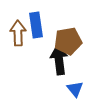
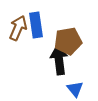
brown arrow: moved 5 px up; rotated 25 degrees clockwise
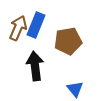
blue rectangle: rotated 30 degrees clockwise
black arrow: moved 24 px left, 6 px down
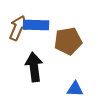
blue rectangle: rotated 70 degrees clockwise
black arrow: moved 1 px left, 1 px down
blue triangle: rotated 48 degrees counterclockwise
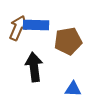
blue triangle: moved 2 px left
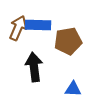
blue rectangle: moved 2 px right
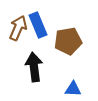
blue rectangle: rotated 65 degrees clockwise
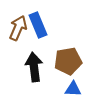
brown pentagon: moved 20 px down
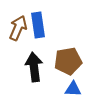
blue rectangle: rotated 15 degrees clockwise
